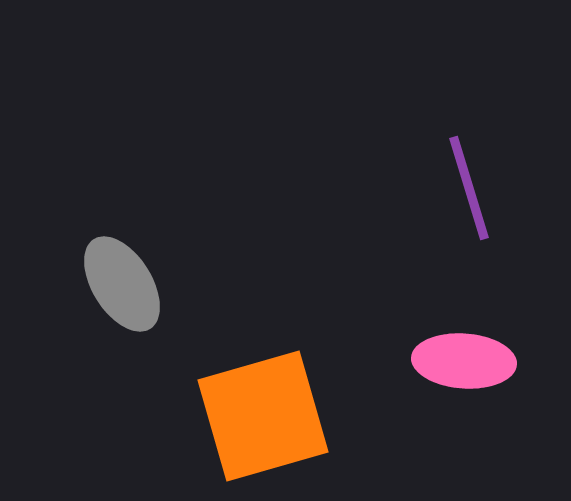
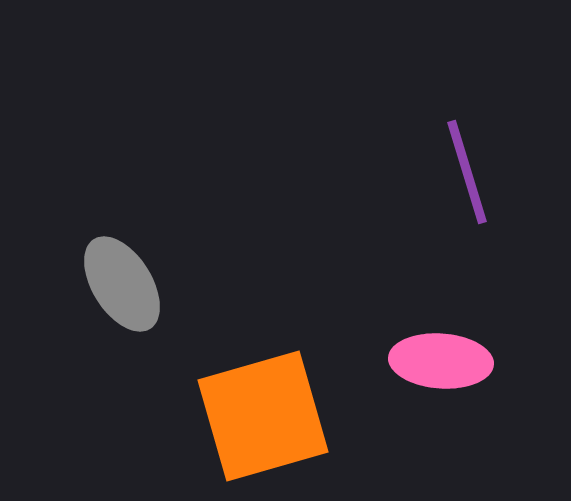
purple line: moved 2 px left, 16 px up
pink ellipse: moved 23 px left
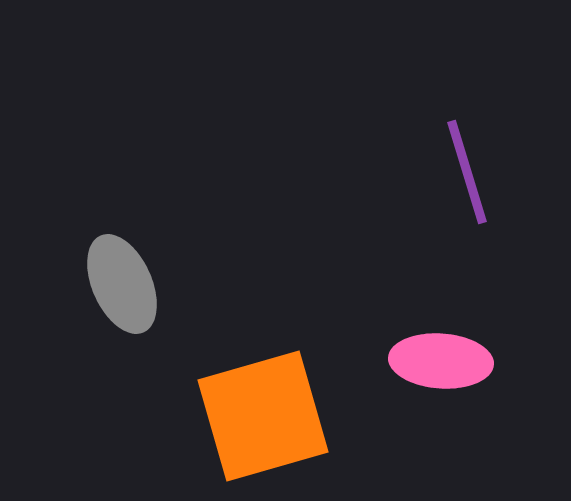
gray ellipse: rotated 8 degrees clockwise
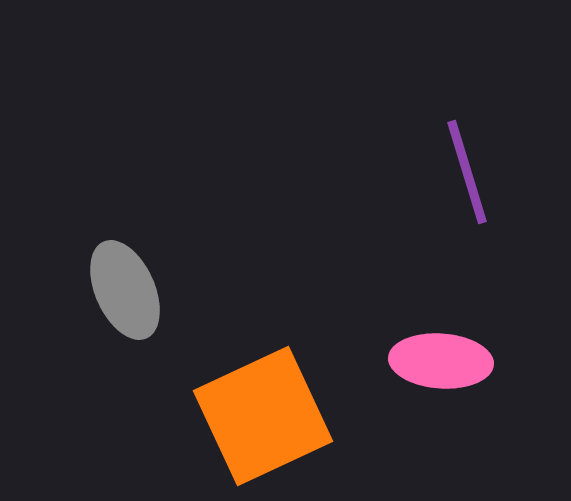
gray ellipse: moved 3 px right, 6 px down
orange square: rotated 9 degrees counterclockwise
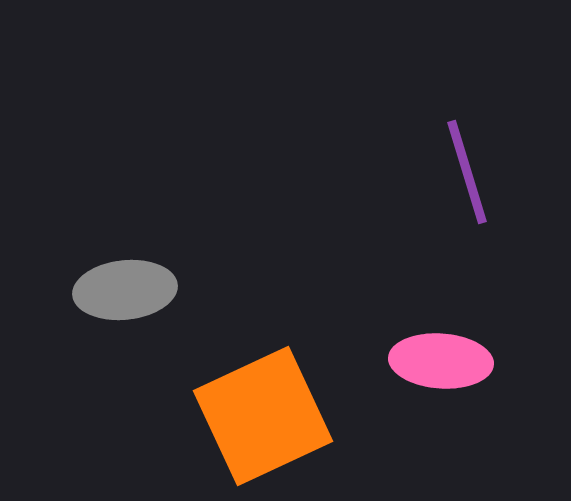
gray ellipse: rotated 72 degrees counterclockwise
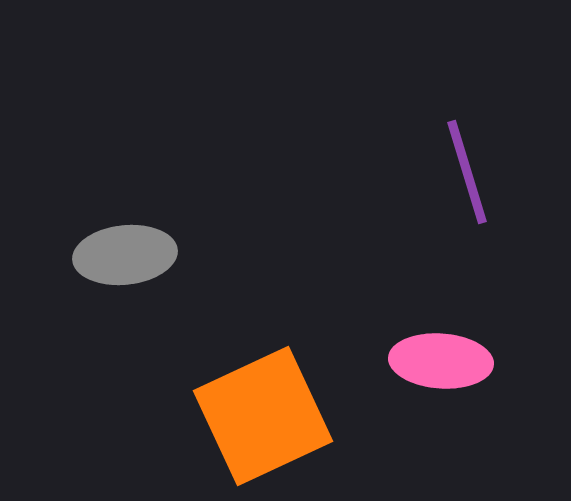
gray ellipse: moved 35 px up
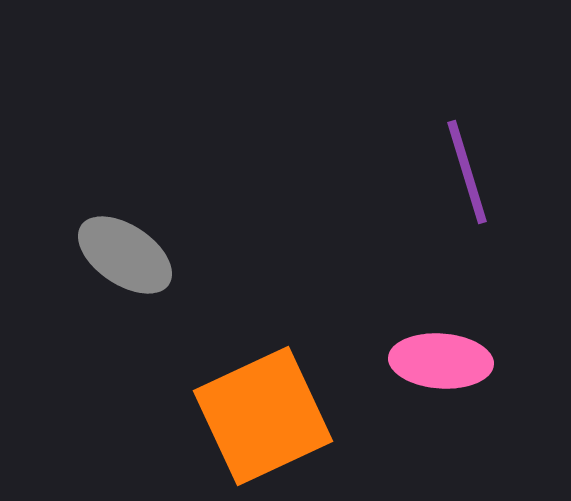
gray ellipse: rotated 40 degrees clockwise
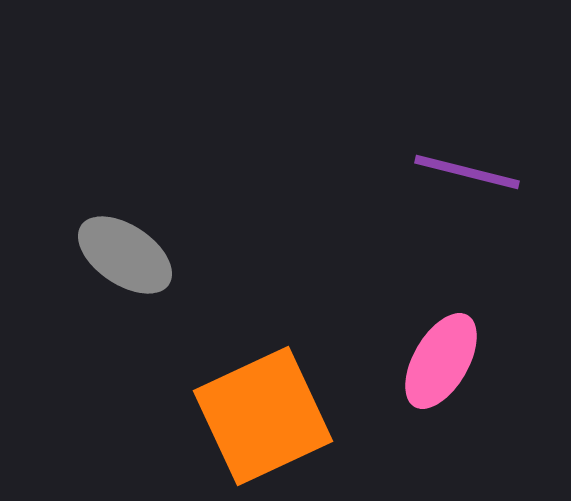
purple line: rotated 59 degrees counterclockwise
pink ellipse: rotated 64 degrees counterclockwise
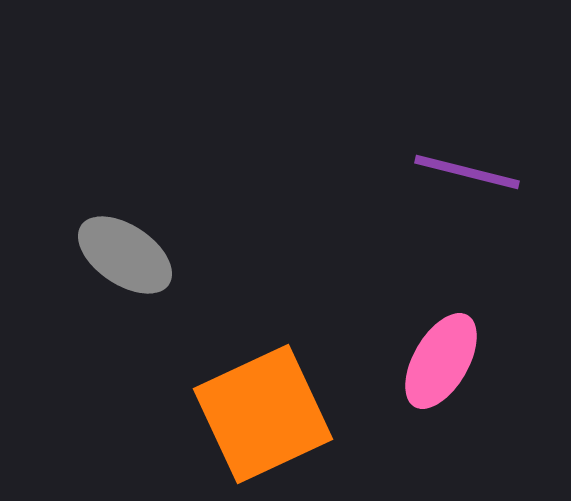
orange square: moved 2 px up
